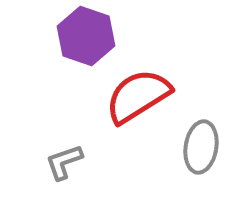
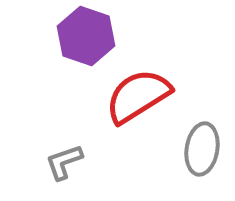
gray ellipse: moved 1 px right, 2 px down
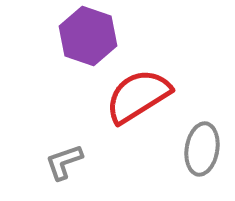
purple hexagon: moved 2 px right
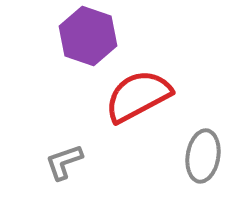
red semicircle: rotated 4 degrees clockwise
gray ellipse: moved 1 px right, 7 px down
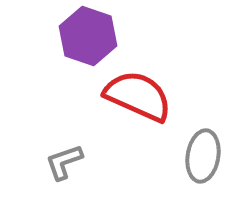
red semicircle: rotated 52 degrees clockwise
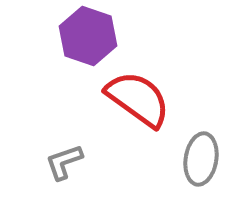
red semicircle: moved 3 px down; rotated 12 degrees clockwise
gray ellipse: moved 2 px left, 3 px down
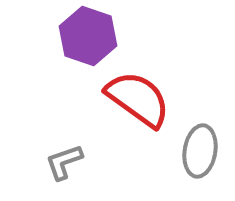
gray ellipse: moved 1 px left, 8 px up
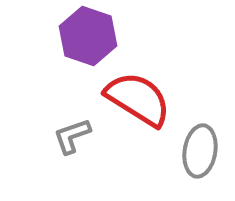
red semicircle: rotated 4 degrees counterclockwise
gray L-shape: moved 8 px right, 26 px up
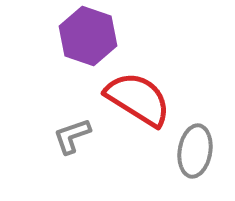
gray ellipse: moved 5 px left
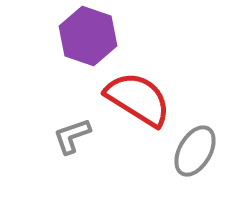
gray ellipse: rotated 21 degrees clockwise
